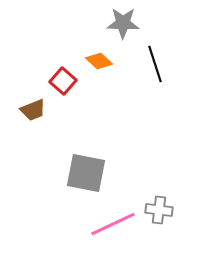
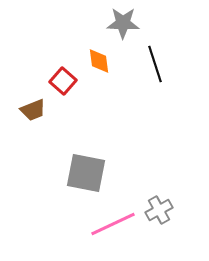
orange diamond: rotated 40 degrees clockwise
gray cross: rotated 36 degrees counterclockwise
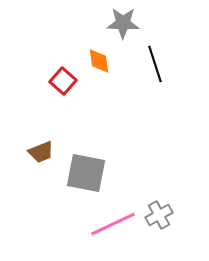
brown trapezoid: moved 8 px right, 42 px down
gray cross: moved 5 px down
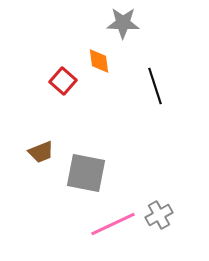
black line: moved 22 px down
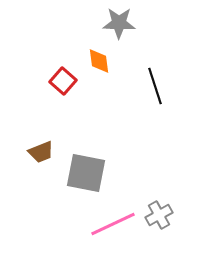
gray star: moved 4 px left
